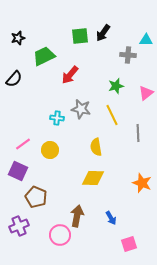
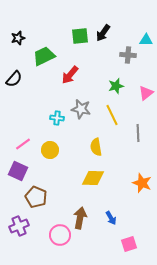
brown arrow: moved 3 px right, 2 px down
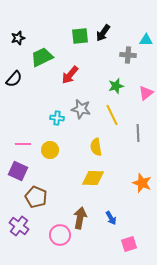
green trapezoid: moved 2 px left, 1 px down
pink line: rotated 35 degrees clockwise
purple cross: rotated 30 degrees counterclockwise
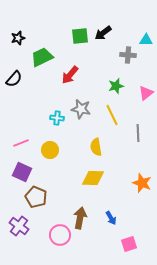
black arrow: rotated 18 degrees clockwise
pink line: moved 2 px left, 1 px up; rotated 21 degrees counterclockwise
purple square: moved 4 px right, 1 px down
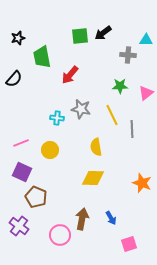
green trapezoid: rotated 75 degrees counterclockwise
green star: moved 4 px right; rotated 14 degrees clockwise
gray line: moved 6 px left, 4 px up
brown arrow: moved 2 px right, 1 px down
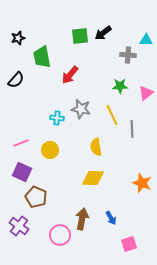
black semicircle: moved 2 px right, 1 px down
